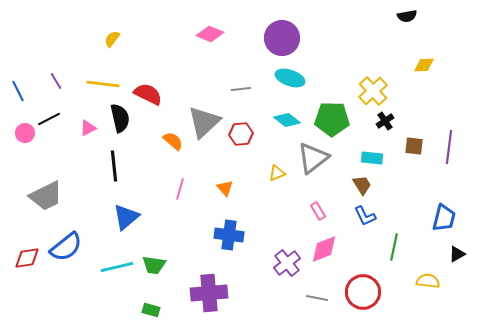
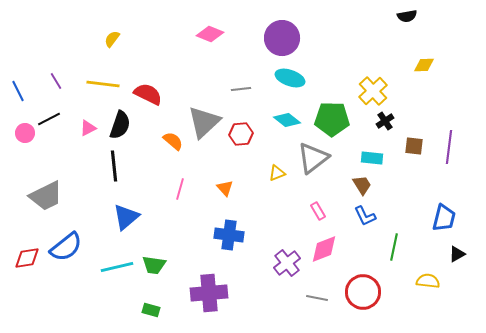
black semicircle at (120, 118): moved 7 px down; rotated 32 degrees clockwise
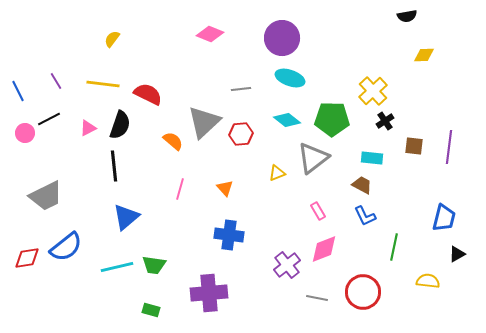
yellow diamond at (424, 65): moved 10 px up
brown trapezoid at (362, 185): rotated 30 degrees counterclockwise
purple cross at (287, 263): moved 2 px down
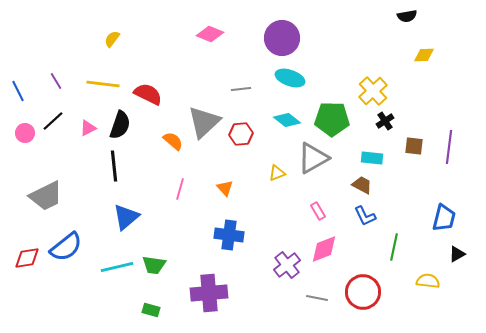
black line at (49, 119): moved 4 px right, 2 px down; rotated 15 degrees counterclockwise
gray triangle at (313, 158): rotated 8 degrees clockwise
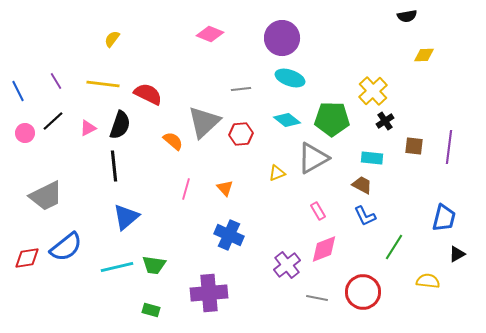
pink line at (180, 189): moved 6 px right
blue cross at (229, 235): rotated 16 degrees clockwise
green line at (394, 247): rotated 20 degrees clockwise
